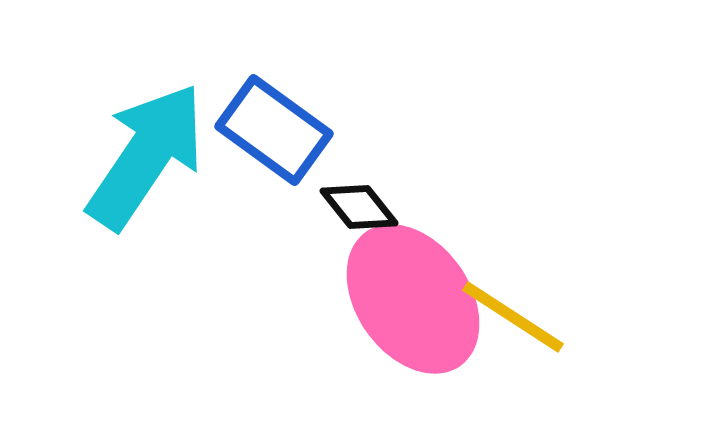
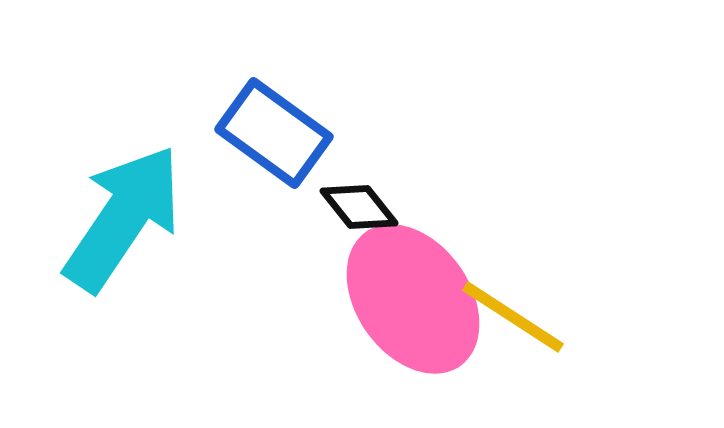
blue rectangle: moved 3 px down
cyan arrow: moved 23 px left, 62 px down
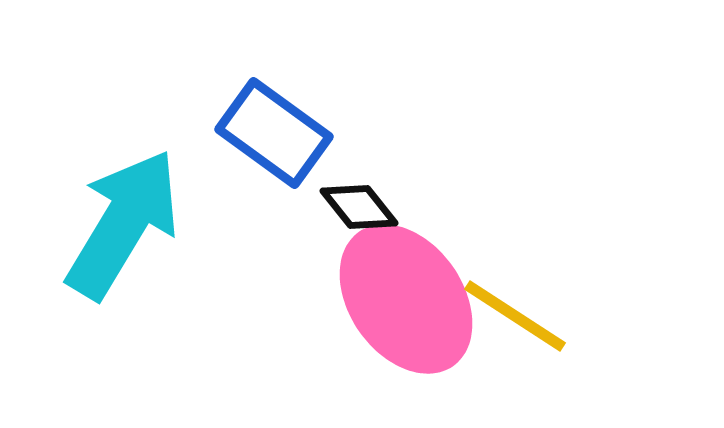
cyan arrow: moved 6 px down; rotated 3 degrees counterclockwise
pink ellipse: moved 7 px left
yellow line: moved 2 px right, 1 px up
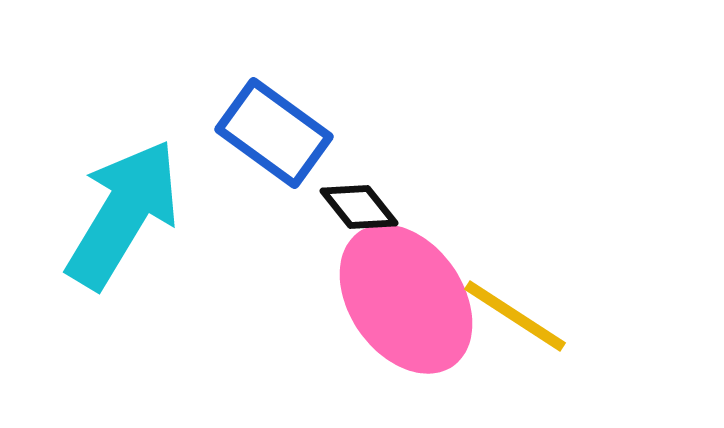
cyan arrow: moved 10 px up
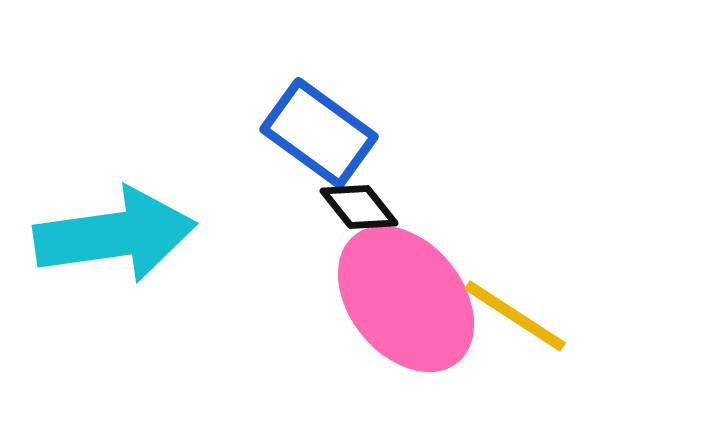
blue rectangle: moved 45 px right
cyan arrow: moved 8 px left, 21 px down; rotated 51 degrees clockwise
pink ellipse: rotated 4 degrees counterclockwise
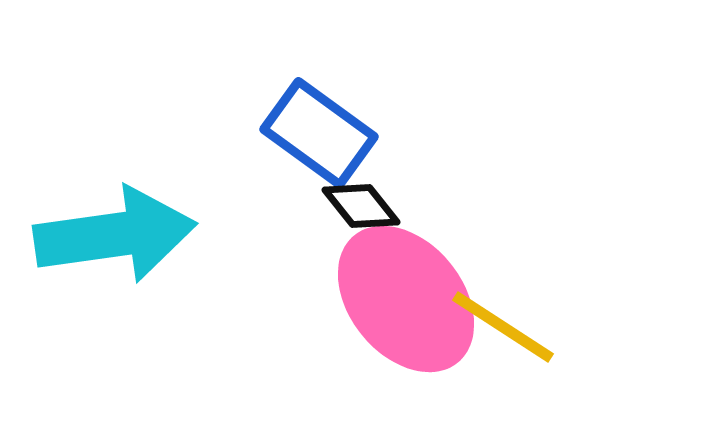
black diamond: moved 2 px right, 1 px up
yellow line: moved 12 px left, 11 px down
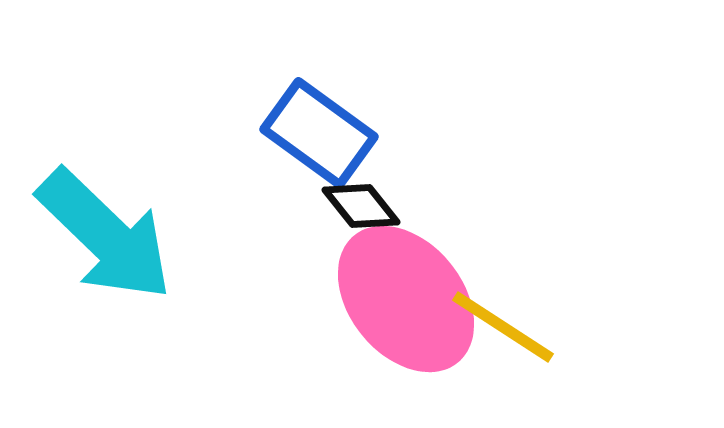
cyan arrow: moved 10 px left; rotated 52 degrees clockwise
